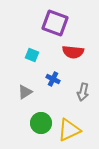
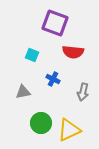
gray triangle: moved 2 px left; rotated 21 degrees clockwise
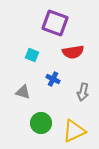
red semicircle: rotated 15 degrees counterclockwise
gray triangle: rotated 28 degrees clockwise
yellow triangle: moved 5 px right, 1 px down
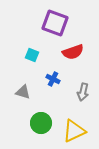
red semicircle: rotated 10 degrees counterclockwise
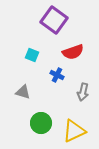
purple square: moved 1 px left, 3 px up; rotated 16 degrees clockwise
blue cross: moved 4 px right, 4 px up
